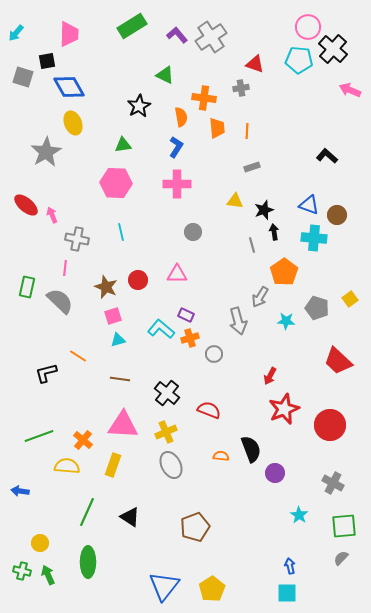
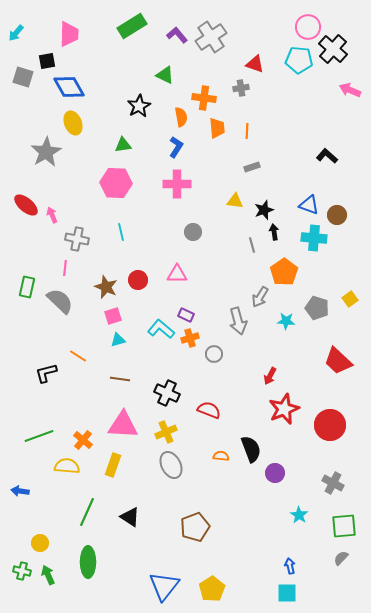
black cross at (167, 393): rotated 15 degrees counterclockwise
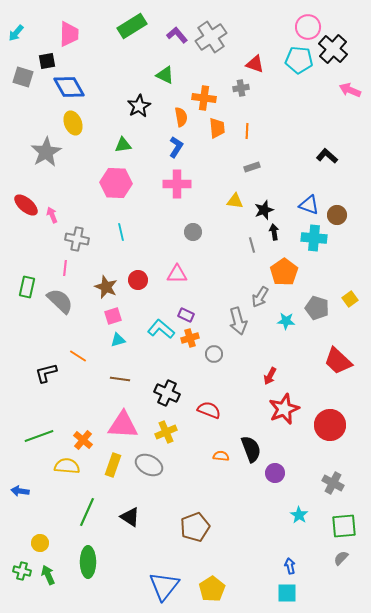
gray ellipse at (171, 465): moved 22 px left; rotated 36 degrees counterclockwise
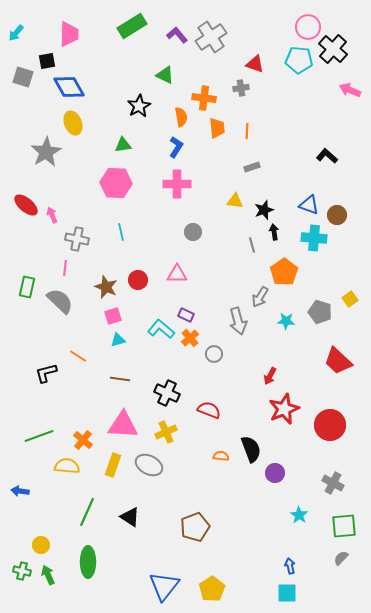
gray pentagon at (317, 308): moved 3 px right, 4 px down
orange cross at (190, 338): rotated 24 degrees counterclockwise
yellow circle at (40, 543): moved 1 px right, 2 px down
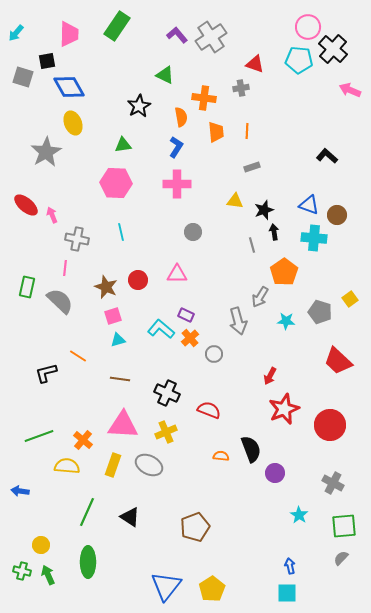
green rectangle at (132, 26): moved 15 px left; rotated 24 degrees counterclockwise
orange trapezoid at (217, 128): moved 1 px left, 4 px down
blue triangle at (164, 586): moved 2 px right
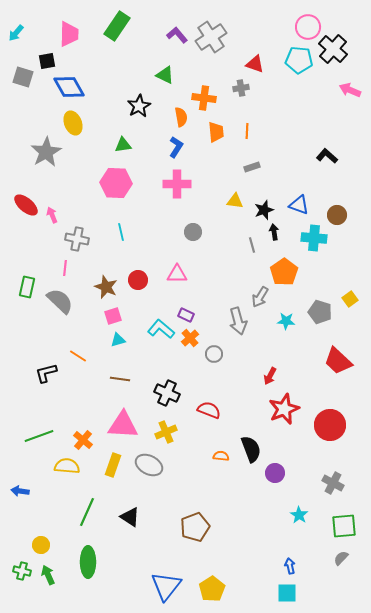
blue triangle at (309, 205): moved 10 px left
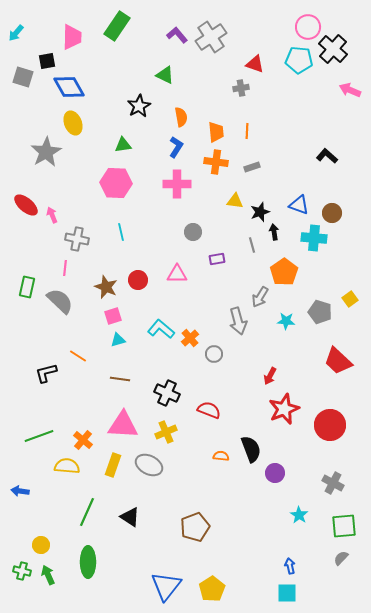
pink trapezoid at (69, 34): moved 3 px right, 3 px down
orange cross at (204, 98): moved 12 px right, 64 px down
black star at (264, 210): moved 4 px left, 2 px down
brown circle at (337, 215): moved 5 px left, 2 px up
purple rectangle at (186, 315): moved 31 px right, 56 px up; rotated 35 degrees counterclockwise
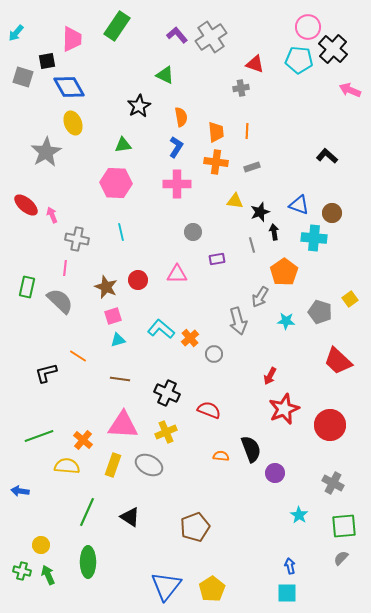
pink trapezoid at (72, 37): moved 2 px down
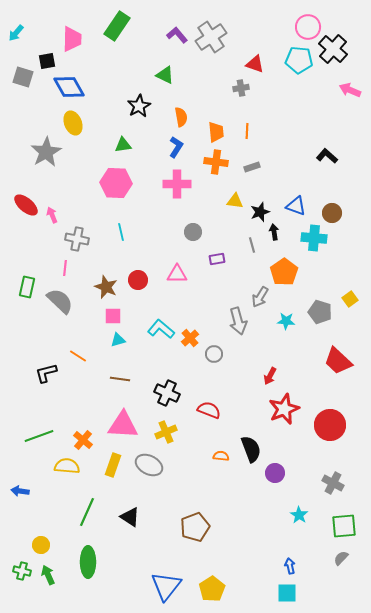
blue triangle at (299, 205): moved 3 px left, 1 px down
pink square at (113, 316): rotated 18 degrees clockwise
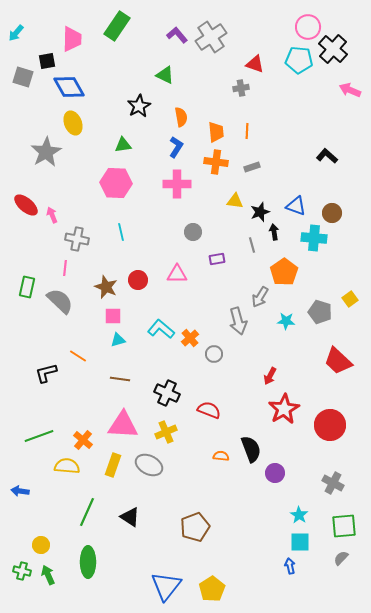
red star at (284, 409): rotated 8 degrees counterclockwise
cyan square at (287, 593): moved 13 px right, 51 px up
